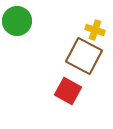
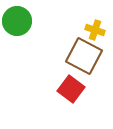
red square: moved 3 px right, 2 px up; rotated 8 degrees clockwise
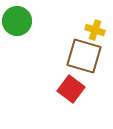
brown square: rotated 12 degrees counterclockwise
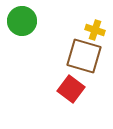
green circle: moved 5 px right
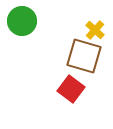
yellow cross: rotated 24 degrees clockwise
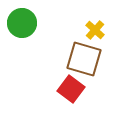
green circle: moved 2 px down
brown square: moved 3 px down
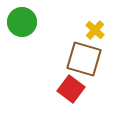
green circle: moved 1 px up
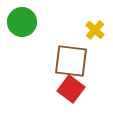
brown square: moved 13 px left, 2 px down; rotated 9 degrees counterclockwise
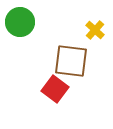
green circle: moved 2 px left
red square: moved 16 px left
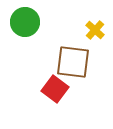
green circle: moved 5 px right
brown square: moved 2 px right, 1 px down
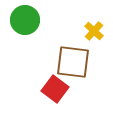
green circle: moved 2 px up
yellow cross: moved 1 px left, 1 px down
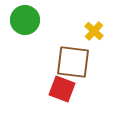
red square: moved 7 px right; rotated 16 degrees counterclockwise
